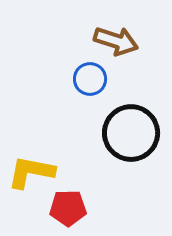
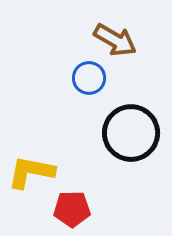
brown arrow: moved 1 px left, 1 px up; rotated 12 degrees clockwise
blue circle: moved 1 px left, 1 px up
red pentagon: moved 4 px right, 1 px down
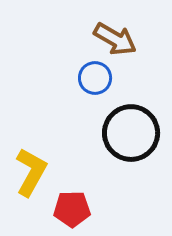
brown arrow: moved 1 px up
blue circle: moved 6 px right
yellow L-shape: rotated 108 degrees clockwise
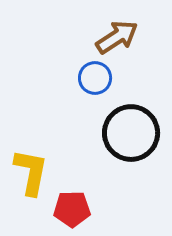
brown arrow: moved 2 px right, 2 px up; rotated 63 degrees counterclockwise
yellow L-shape: rotated 18 degrees counterclockwise
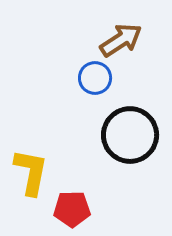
brown arrow: moved 4 px right, 3 px down
black circle: moved 1 px left, 2 px down
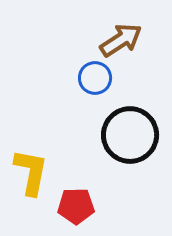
red pentagon: moved 4 px right, 3 px up
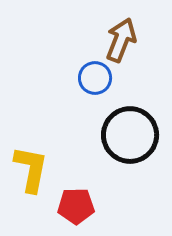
brown arrow: rotated 36 degrees counterclockwise
yellow L-shape: moved 3 px up
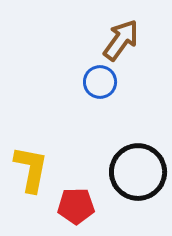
brown arrow: rotated 15 degrees clockwise
blue circle: moved 5 px right, 4 px down
black circle: moved 8 px right, 37 px down
